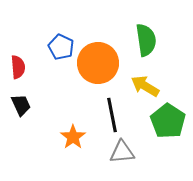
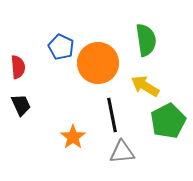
green pentagon: rotated 12 degrees clockwise
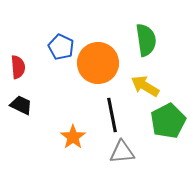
black trapezoid: rotated 40 degrees counterclockwise
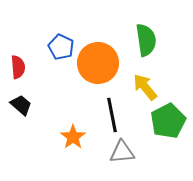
yellow arrow: moved 1 px down; rotated 20 degrees clockwise
black trapezoid: rotated 15 degrees clockwise
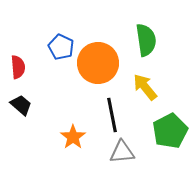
green pentagon: moved 2 px right, 10 px down
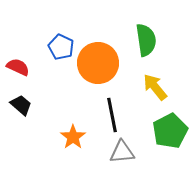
red semicircle: rotated 60 degrees counterclockwise
yellow arrow: moved 10 px right
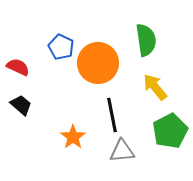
gray triangle: moved 1 px up
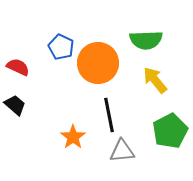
green semicircle: rotated 96 degrees clockwise
yellow arrow: moved 7 px up
black trapezoid: moved 6 px left
black line: moved 3 px left
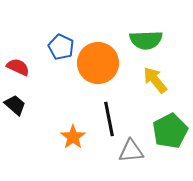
black line: moved 4 px down
gray triangle: moved 9 px right
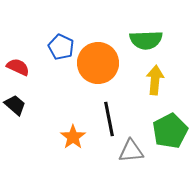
yellow arrow: rotated 44 degrees clockwise
